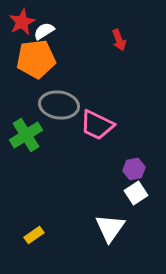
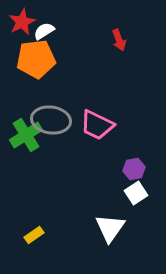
gray ellipse: moved 8 px left, 15 px down
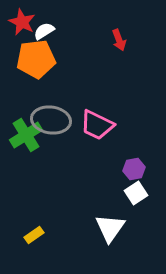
red star: rotated 20 degrees counterclockwise
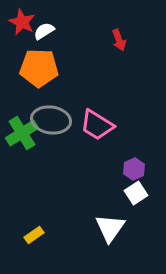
orange pentagon: moved 3 px right, 9 px down; rotated 9 degrees clockwise
pink trapezoid: rotated 6 degrees clockwise
green cross: moved 4 px left, 2 px up
purple hexagon: rotated 15 degrees counterclockwise
